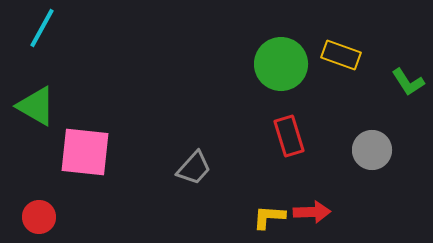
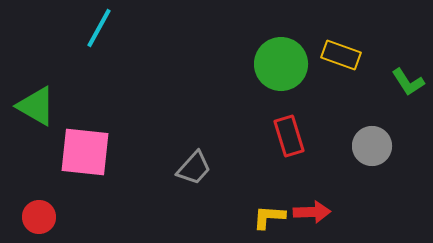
cyan line: moved 57 px right
gray circle: moved 4 px up
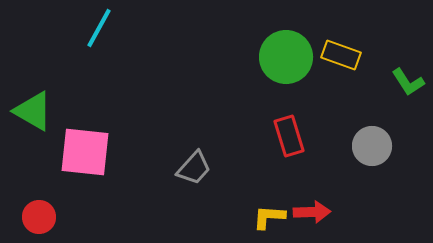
green circle: moved 5 px right, 7 px up
green triangle: moved 3 px left, 5 px down
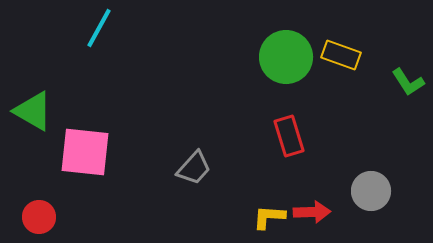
gray circle: moved 1 px left, 45 px down
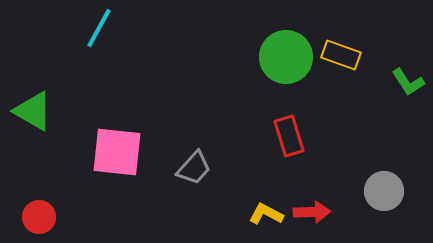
pink square: moved 32 px right
gray circle: moved 13 px right
yellow L-shape: moved 3 px left, 3 px up; rotated 24 degrees clockwise
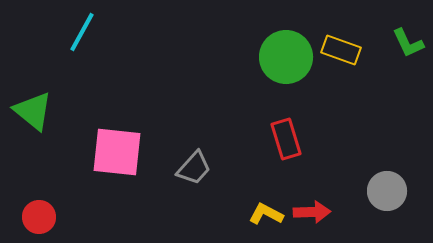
cyan line: moved 17 px left, 4 px down
yellow rectangle: moved 5 px up
green L-shape: moved 39 px up; rotated 8 degrees clockwise
green triangle: rotated 9 degrees clockwise
red rectangle: moved 3 px left, 3 px down
gray circle: moved 3 px right
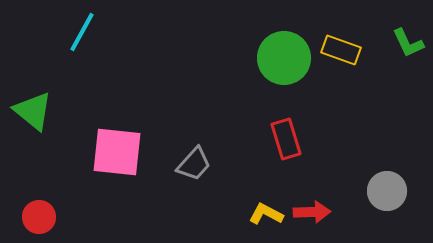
green circle: moved 2 px left, 1 px down
gray trapezoid: moved 4 px up
